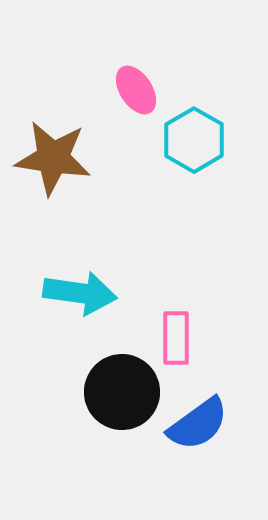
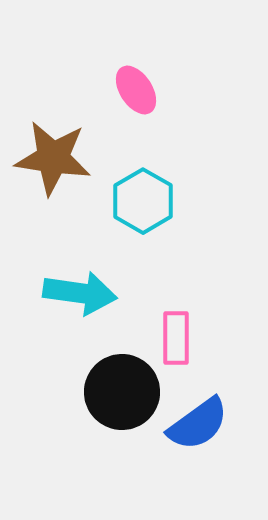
cyan hexagon: moved 51 px left, 61 px down
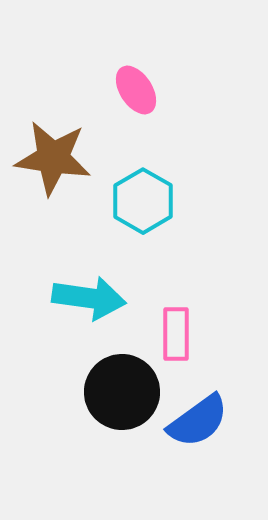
cyan arrow: moved 9 px right, 5 px down
pink rectangle: moved 4 px up
blue semicircle: moved 3 px up
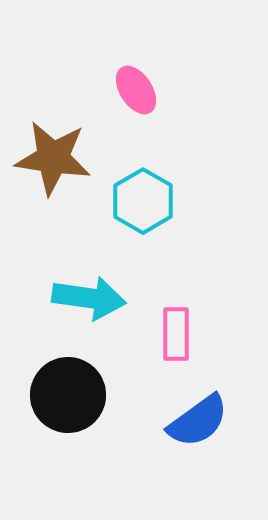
black circle: moved 54 px left, 3 px down
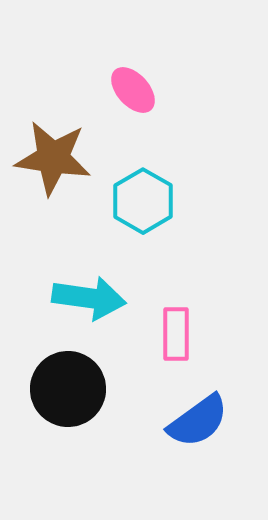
pink ellipse: moved 3 px left; rotated 9 degrees counterclockwise
black circle: moved 6 px up
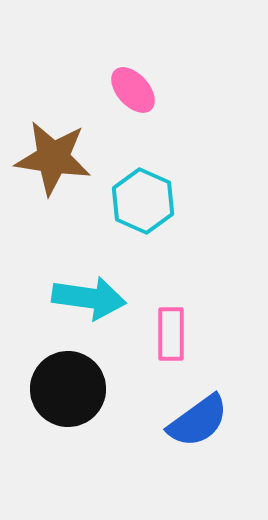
cyan hexagon: rotated 6 degrees counterclockwise
pink rectangle: moved 5 px left
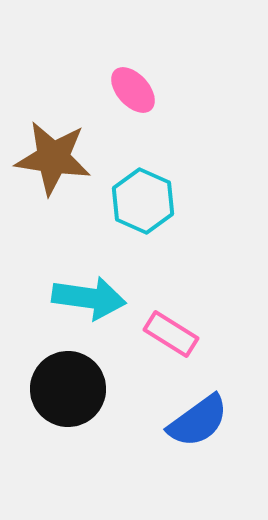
pink rectangle: rotated 58 degrees counterclockwise
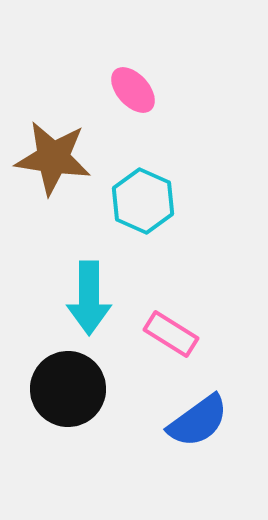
cyan arrow: rotated 82 degrees clockwise
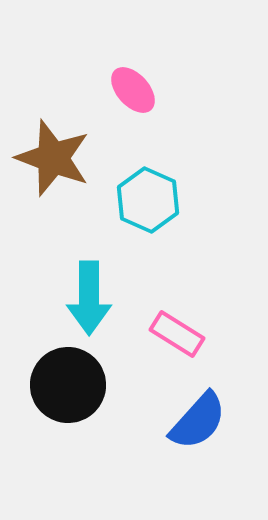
brown star: rotated 12 degrees clockwise
cyan hexagon: moved 5 px right, 1 px up
pink rectangle: moved 6 px right
black circle: moved 4 px up
blue semicircle: rotated 12 degrees counterclockwise
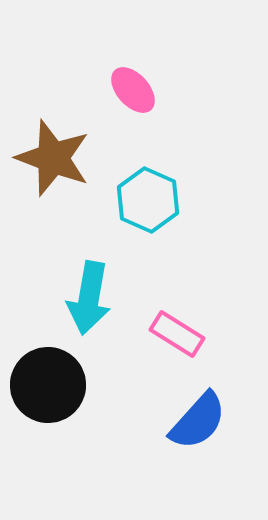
cyan arrow: rotated 10 degrees clockwise
black circle: moved 20 px left
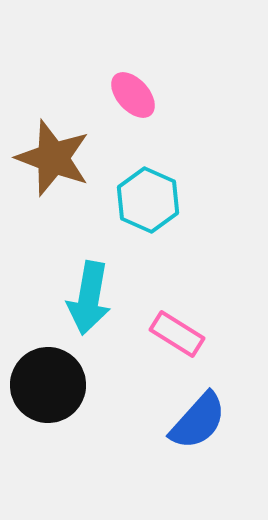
pink ellipse: moved 5 px down
